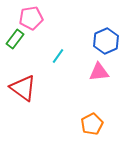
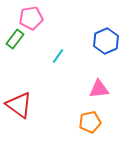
pink triangle: moved 17 px down
red triangle: moved 4 px left, 17 px down
orange pentagon: moved 2 px left, 2 px up; rotated 15 degrees clockwise
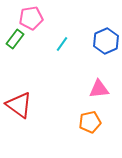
cyan line: moved 4 px right, 12 px up
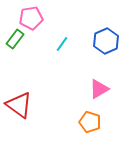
pink triangle: rotated 25 degrees counterclockwise
orange pentagon: rotated 30 degrees clockwise
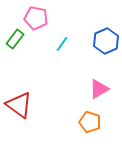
pink pentagon: moved 5 px right; rotated 20 degrees clockwise
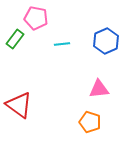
cyan line: rotated 49 degrees clockwise
pink triangle: rotated 25 degrees clockwise
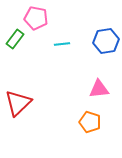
blue hexagon: rotated 15 degrees clockwise
red triangle: moved 1 px left, 2 px up; rotated 40 degrees clockwise
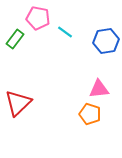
pink pentagon: moved 2 px right
cyan line: moved 3 px right, 12 px up; rotated 42 degrees clockwise
orange pentagon: moved 8 px up
